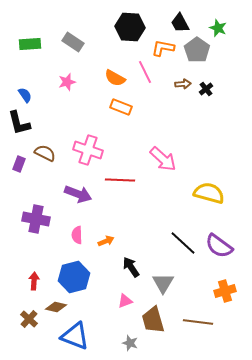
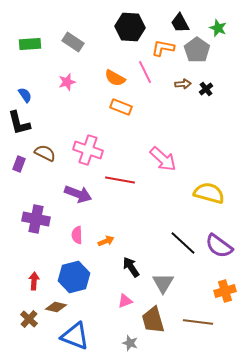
red line: rotated 8 degrees clockwise
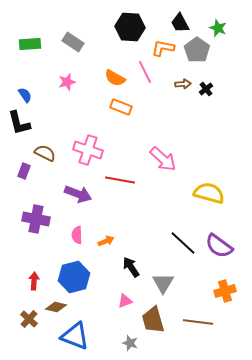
purple rectangle: moved 5 px right, 7 px down
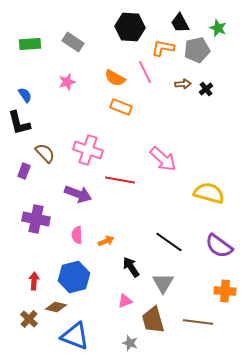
gray pentagon: rotated 25 degrees clockwise
brown semicircle: rotated 20 degrees clockwise
black line: moved 14 px left, 1 px up; rotated 8 degrees counterclockwise
orange cross: rotated 20 degrees clockwise
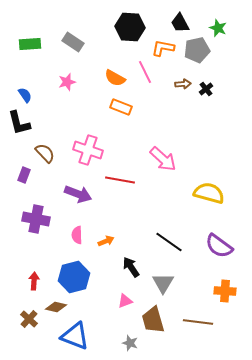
purple rectangle: moved 4 px down
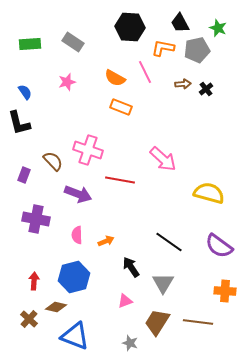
blue semicircle: moved 3 px up
brown semicircle: moved 8 px right, 8 px down
brown trapezoid: moved 4 px right, 2 px down; rotated 48 degrees clockwise
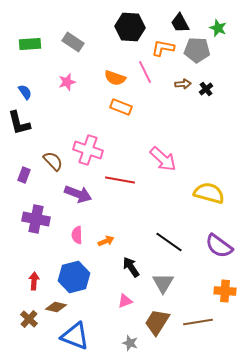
gray pentagon: rotated 15 degrees clockwise
orange semicircle: rotated 10 degrees counterclockwise
brown line: rotated 16 degrees counterclockwise
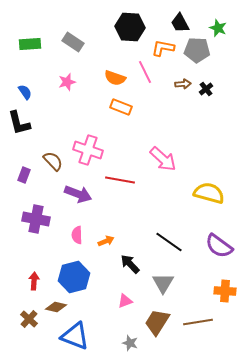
black arrow: moved 1 px left, 3 px up; rotated 10 degrees counterclockwise
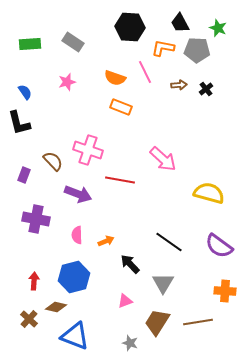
brown arrow: moved 4 px left, 1 px down
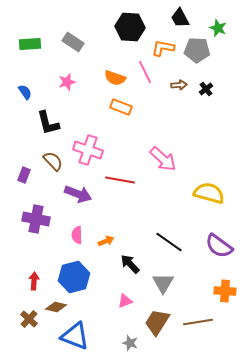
black trapezoid: moved 5 px up
black L-shape: moved 29 px right
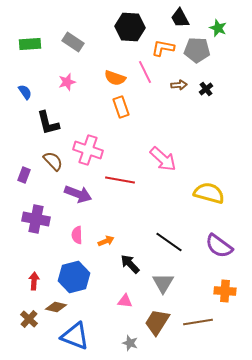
orange rectangle: rotated 50 degrees clockwise
pink triangle: rotated 28 degrees clockwise
